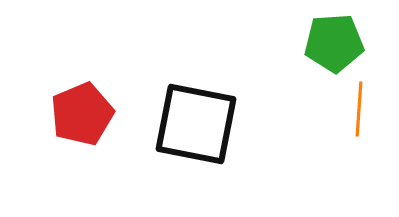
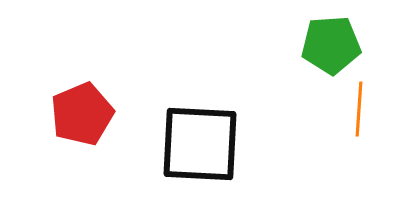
green pentagon: moved 3 px left, 2 px down
black square: moved 4 px right, 20 px down; rotated 8 degrees counterclockwise
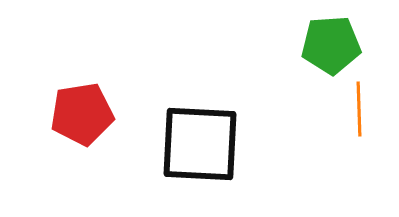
orange line: rotated 6 degrees counterclockwise
red pentagon: rotated 14 degrees clockwise
